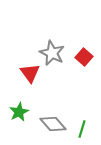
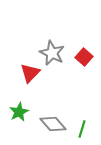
red triangle: rotated 20 degrees clockwise
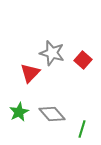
gray star: rotated 10 degrees counterclockwise
red square: moved 1 px left, 3 px down
gray diamond: moved 1 px left, 10 px up
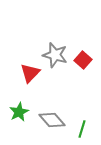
gray star: moved 3 px right, 2 px down
gray diamond: moved 6 px down
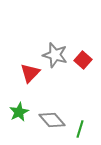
green line: moved 2 px left
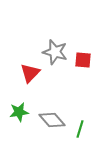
gray star: moved 3 px up
red square: rotated 36 degrees counterclockwise
green star: rotated 18 degrees clockwise
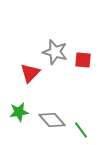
green line: moved 1 px right, 1 px down; rotated 54 degrees counterclockwise
